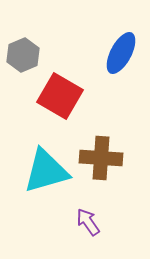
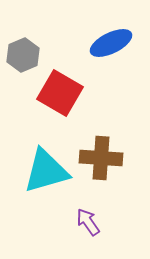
blue ellipse: moved 10 px left, 10 px up; rotated 36 degrees clockwise
red square: moved 3 px up
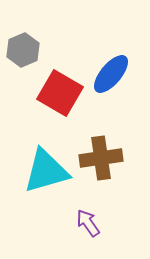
blue ellipse: moved 31 px down; rotated 24 degrees counterclockwise
gray hexagon: moved 5 px up
brown cross: rotated 12 degrees counterclockwise
purple arrow: moved 1 px down
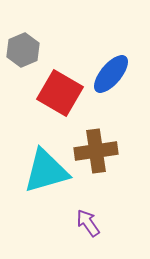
brown cross: moved 5 px left, 7 px up
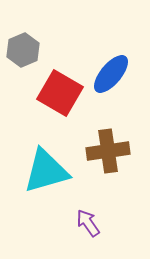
brown cross: moved 12 px right
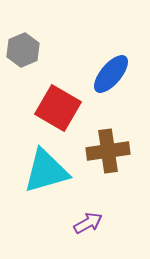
red square: moved 2 px left, 15 px down
purple arrow: rotated 96 degrees clockwise
